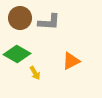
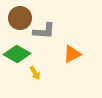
gray L-shape: moved 5 px left, 9 px down
orange triangle: moved 1 px right, 7 px up
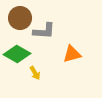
orange triangle: rotated 12 degrees clockwise
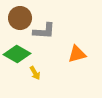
orange triangle: moved 5 px right
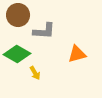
brown circle: moved 2 px left, 3 px up
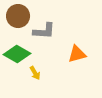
brown circle: moved 1 px down
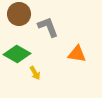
brown circle: moved 1 px right, 2 px up
gray L-shape: moved 4 px right, 4 px up; rotated 115 degrees counterclockwise
orange triangle: rotated 24 degrees clockwise
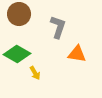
gray L-shape: moved 10 px right; rotated 40 degrees clockwise
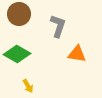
gray L-shape: moved 1 px up
yellow arrow: moved 7 px left, 13 px down
